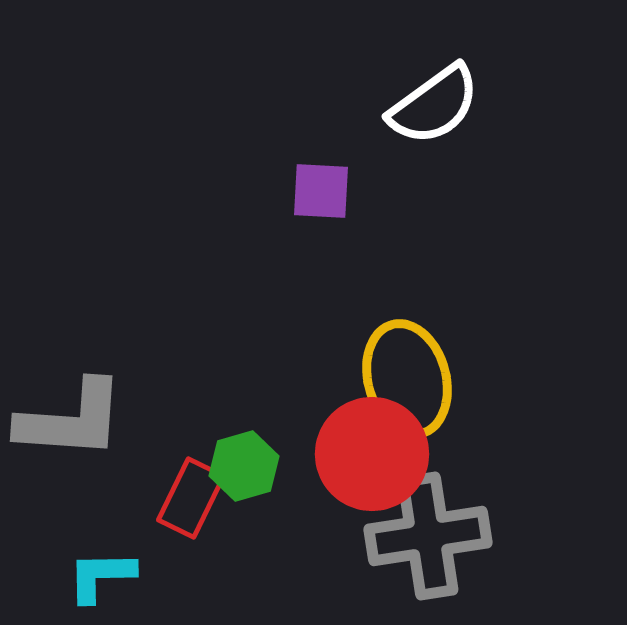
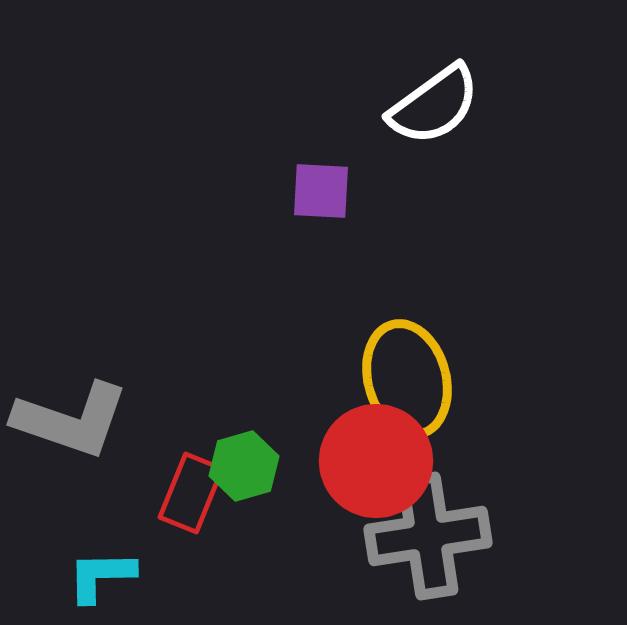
gray L-shape: rotated 15 degrees clockwise
red circle: moved 4 px right, 7 px down
red rectangle: moved 5 px up; rotated 4 degrees counterclockwise
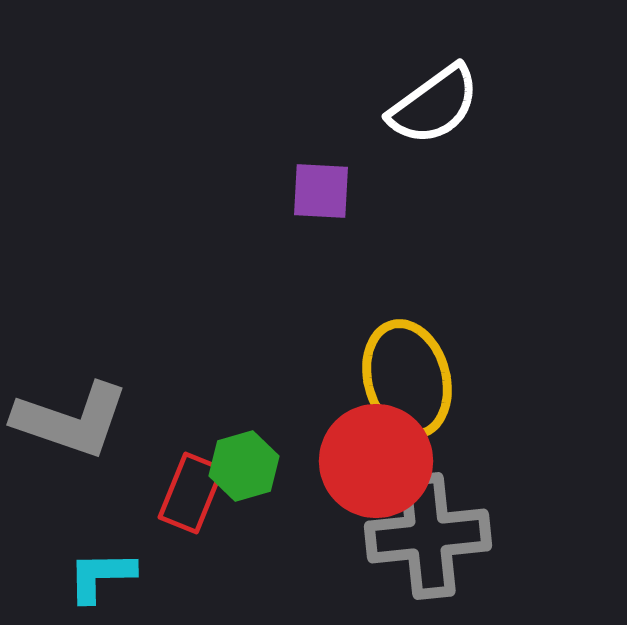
gray cross: rotated 3 degrees clockwise
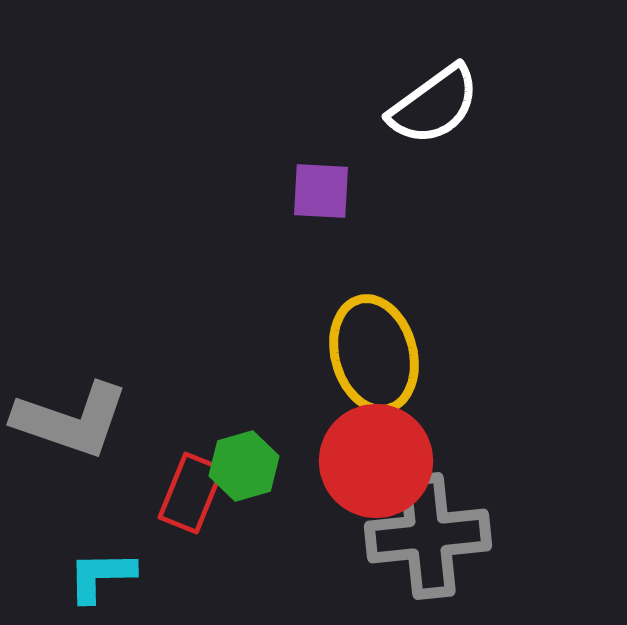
yellow ellipse: moved 33 px left, 25 px up
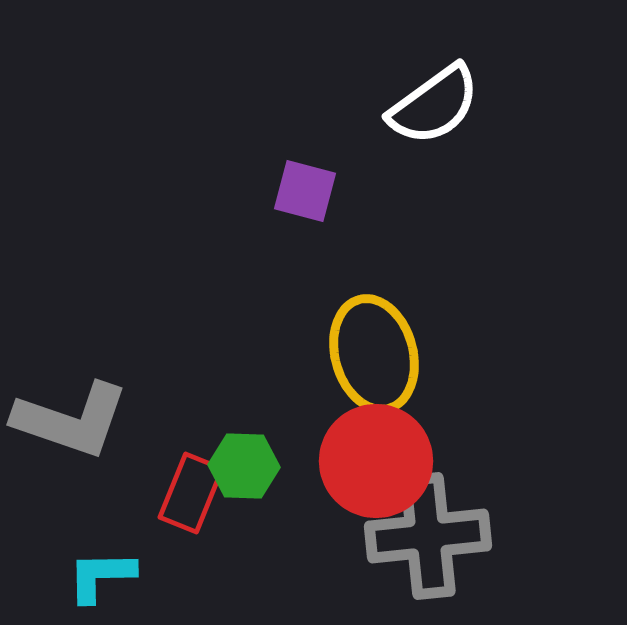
purple square: moved 16 px left; rotated 12 degrees clockwise
green hexagon: rotated 18 degrees clockwise
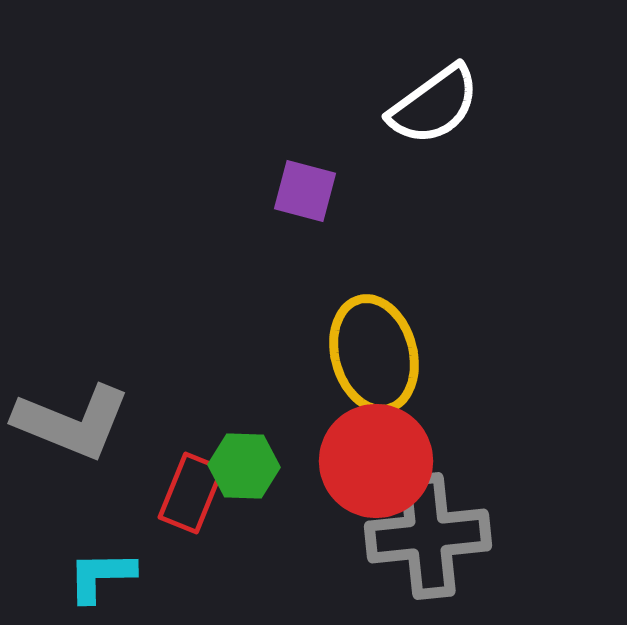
gray L-shape: moved 1 px right, 2 px down; rotated 3 degrees clockwise
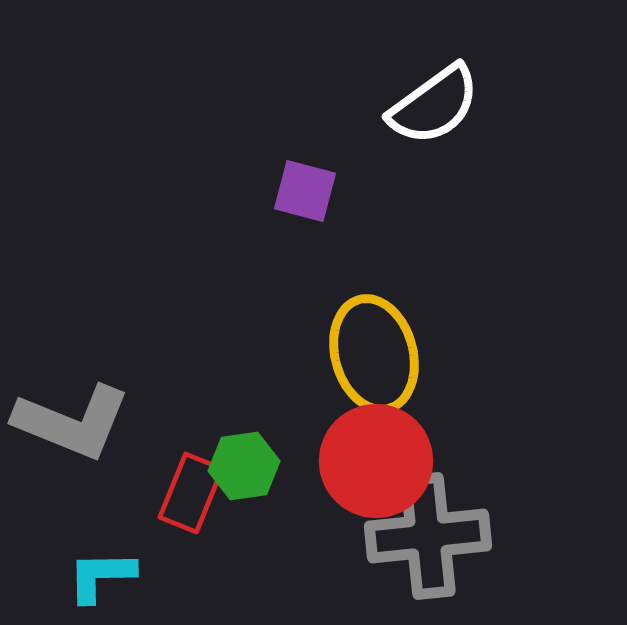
green hexagon: rotated 10 degrees counterclockwise
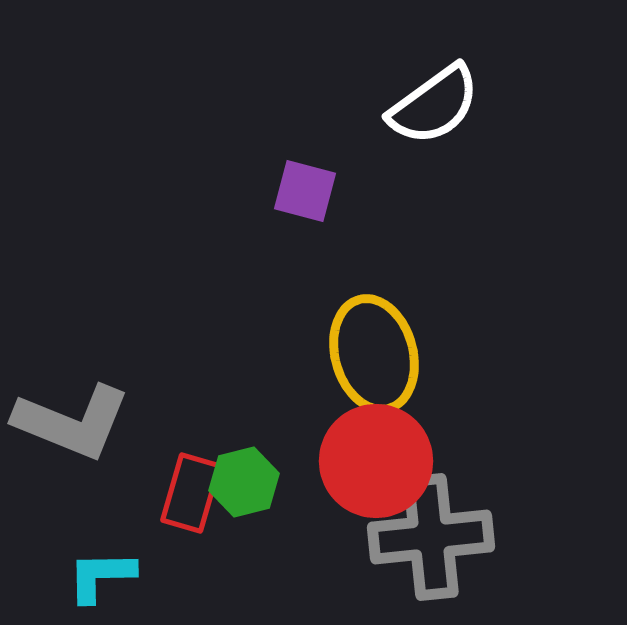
green hexagon: moved 16 px down; rotated 6 degrees counterclockwise
red rectangle: rotated 6 degrees counterclockwise
gray cross: moved 3 px right, 1 px down
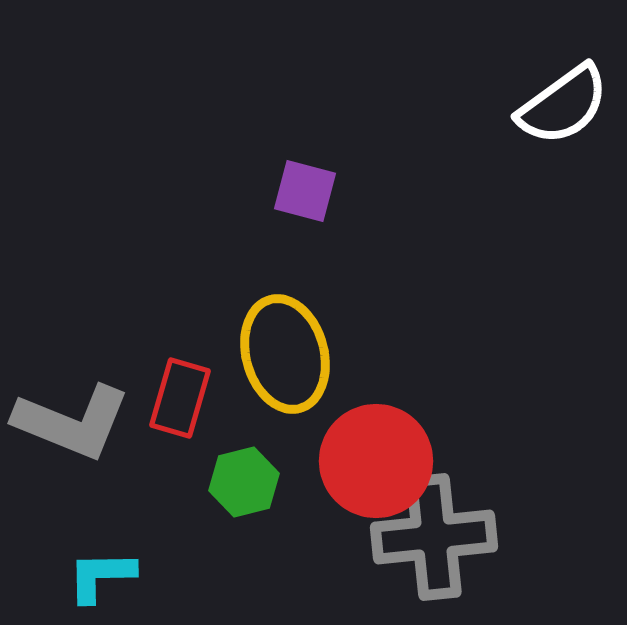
white semicircle: moved 129 px right
yellow ellipse: moved 89 px left
red rectangle: moved 11 px left, 95 px up
gray cross: moved 3 px right
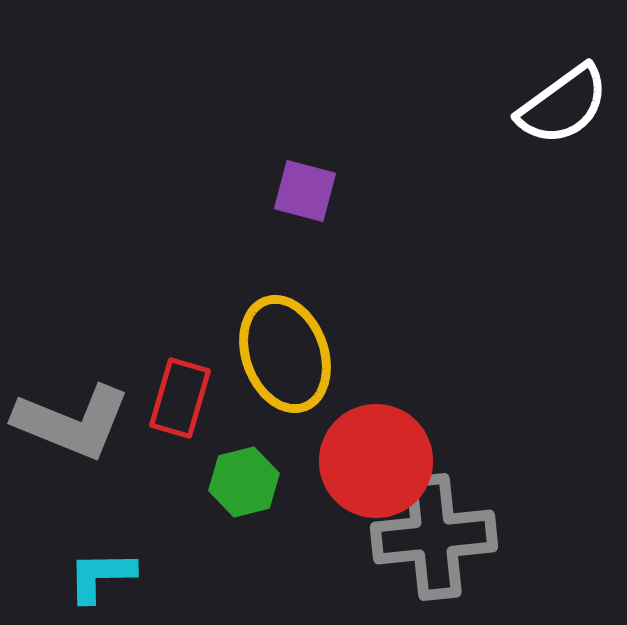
yellow ellipse: rotated 5 degrees counterclockwise
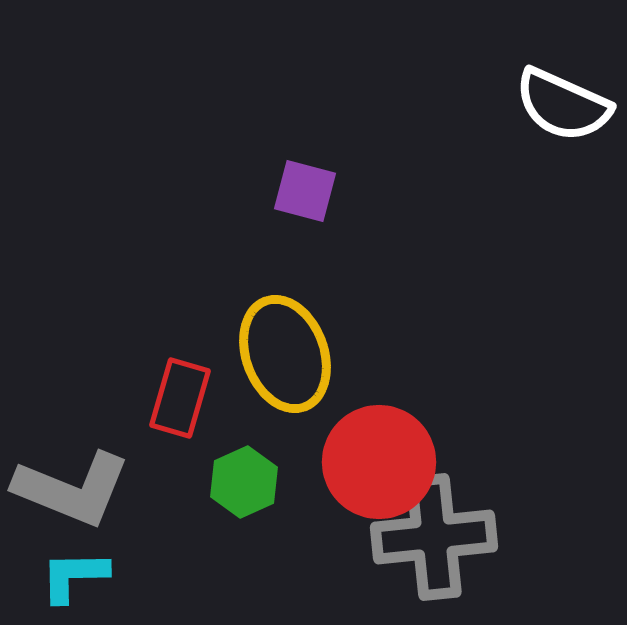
white semicircle: rotated 60 degrees clockwise
gray L-shape: moved 67 px down
red circle: moved 3 px right, 1 px down
green hexagon: rotated 10 degrees counterclockwise
cyan L-shape: moved 27 px left
